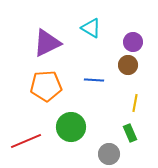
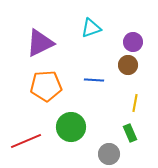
cyan triangle: rotated 50 degrees counterclockwise
purple triangle: moved 7 px left
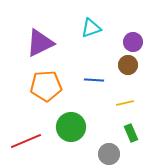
yellow line: moved 10 px left; rotated 66 degrees clockwise
green rectangle: moved 1 px right
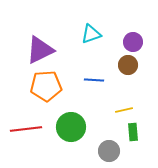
cyan triangle: moved 6 px down
purple triangle: moved 7 px down
yellow line: moved 1 px left, 7 px down
green rectangle: moved 2 px right, 1 px up; rotated 18 degrees clockwise
red line: moved 12 px up; rotated 16 degrees clockwise
gray circle: moved 3 px up
